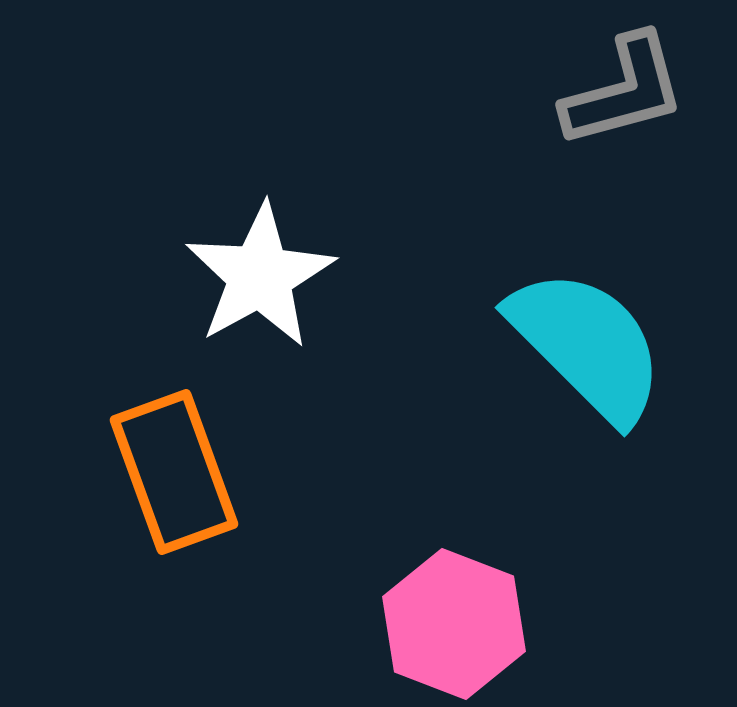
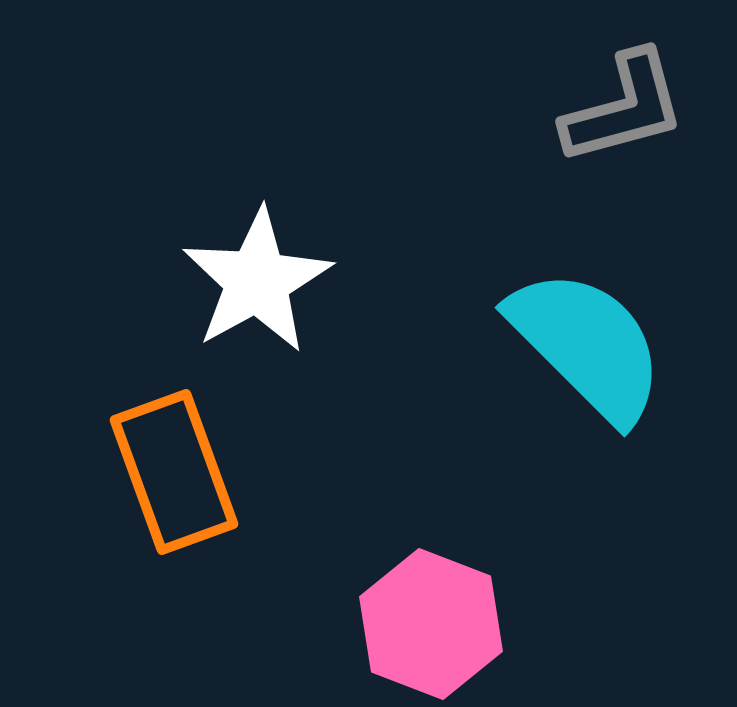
gray L-shape: moved 17 px down
white star: moved 3 px left, 5 px down
pink hexagon: moved 23 px left
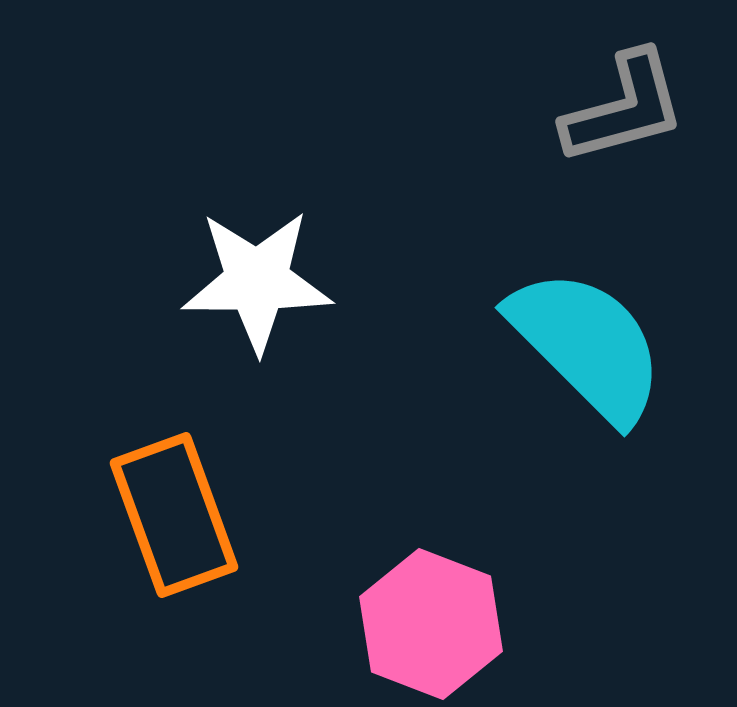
white star: rotated 29 degrees clockwise
orange rectangle: moved 43 px down
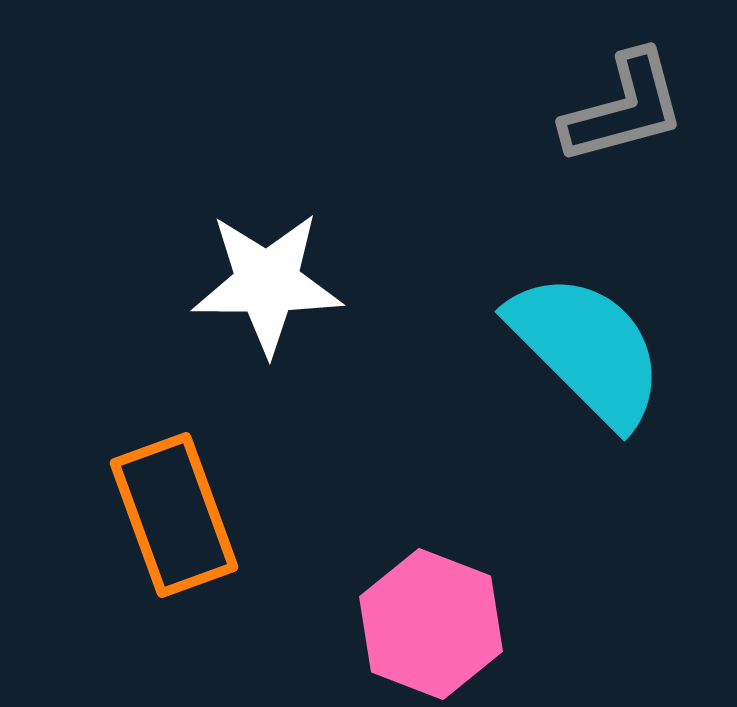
white star: moved 10 px right, 2 px down
cyan semicircle: moved 4 px down
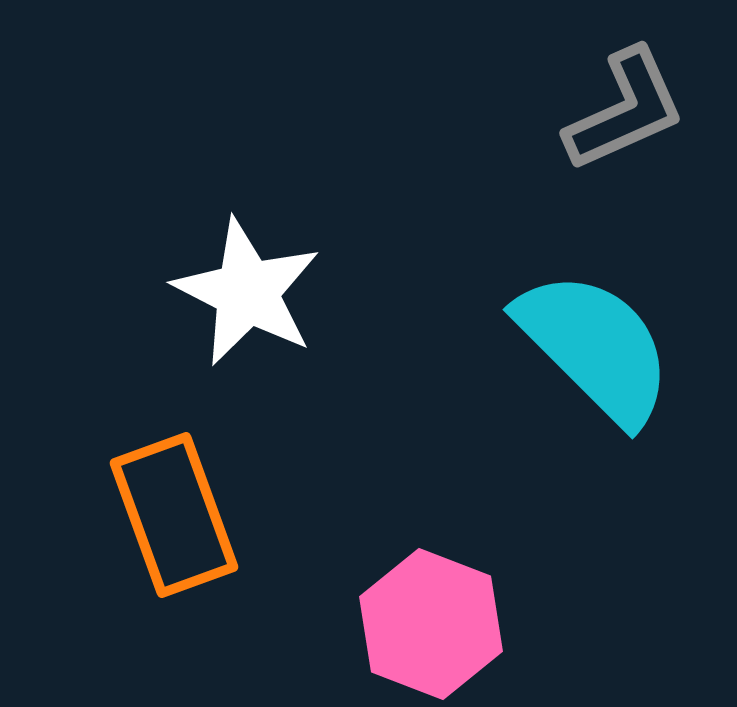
gray L-shape: moved 1 px right, 2 px down; rotated 9 degrees counterclockwise
white star: moved 20 px left, 9 px down; rotated 27 degrees clockwise
cyan semicircle: moved 8 px right, 2 px up
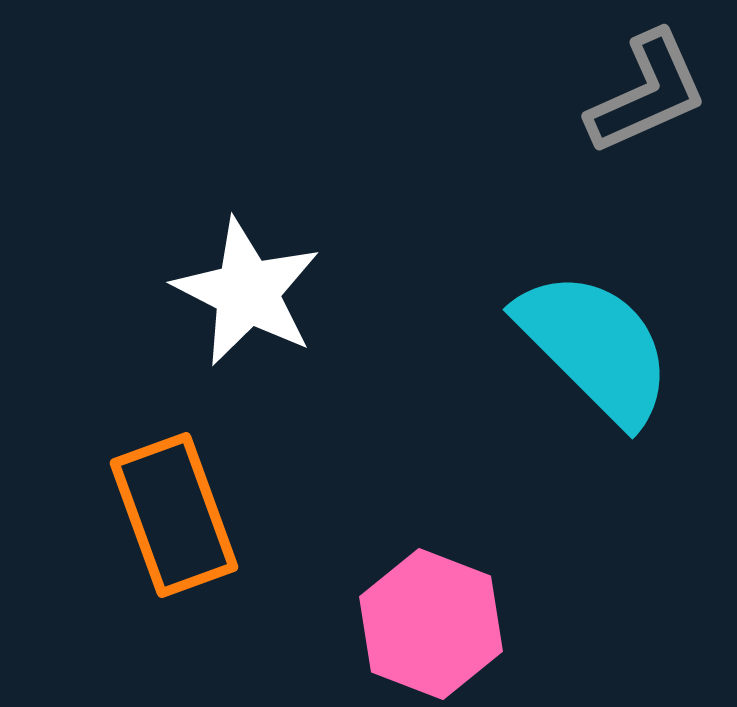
gray L-shape: moved 22 px right, 17 px up
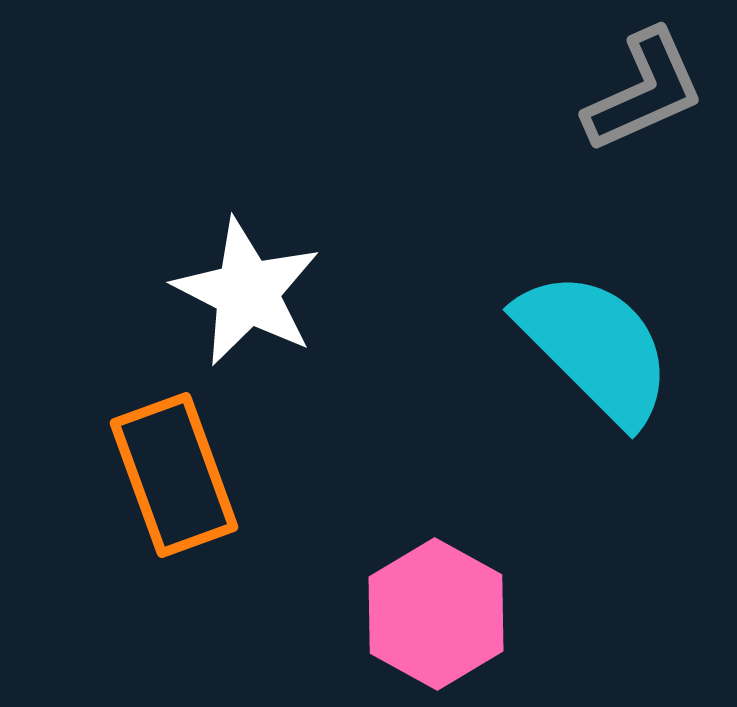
gray L-shape: moved 3 px left, 2 px up
orange rectangle: moved 40 px up
pink hexagon: moved 5 px right, 10 px up; rotated 8 degrees clockwise
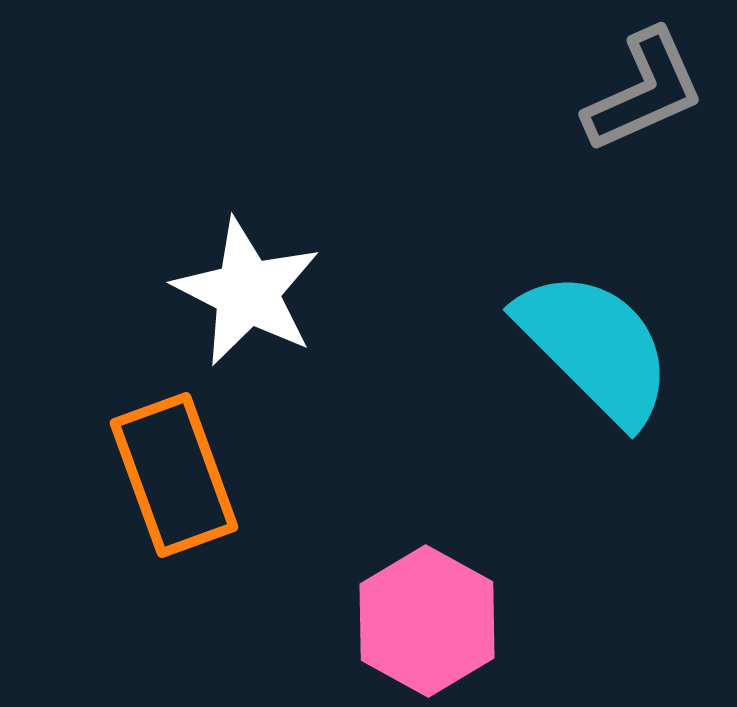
pink hexagon: moved 9 px left, 7 px down
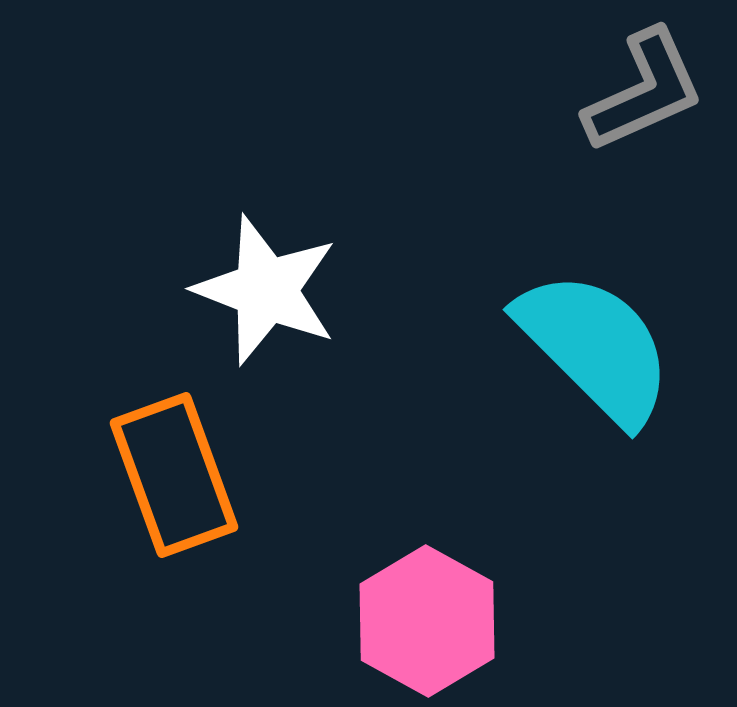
white star: moved 19 px right, 2 px up; rotated 6 degrees counterclockwise
